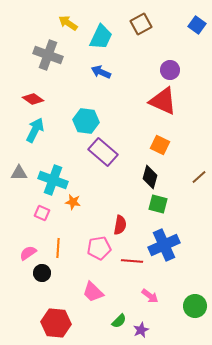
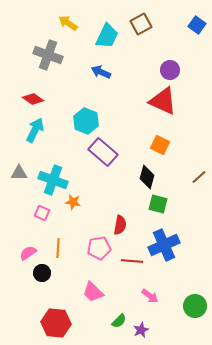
cyan trapezoid: moved 6 px right, 1 px up
cyan hexagon: rotated 15 degrees clockwise
black diamond: moved 3 px left
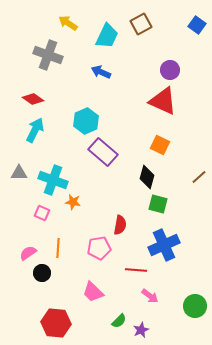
cyan hexagon: rotated 15 degrees clockwise
red line: moved 4 px right, 9 px down
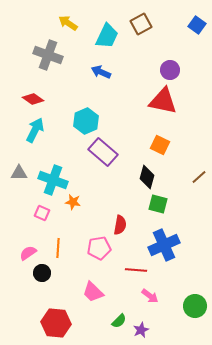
red triangle: rotated 12 degrees counterclockwise
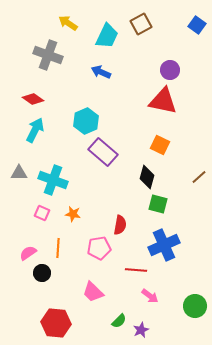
orange star: moved 12 px down
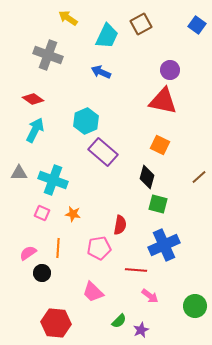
yellow arrow: moved 5 px up
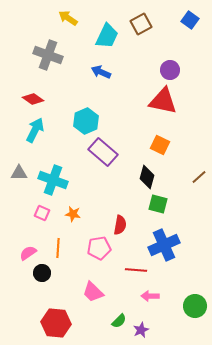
blue square: moved 7 px left, 5 px up
pink arrow: rotated 144 degrees clockwise
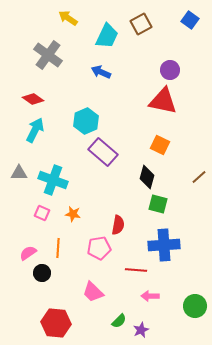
gray cross: rotated 16 degrees clockwise
red semicircle: moved 2 px left
blue cross: rotated 20 degrees clockwise
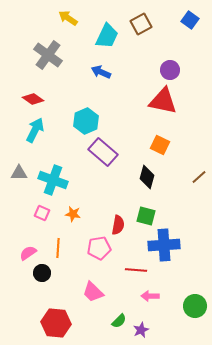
green square: moved 12 px left, 12 px down
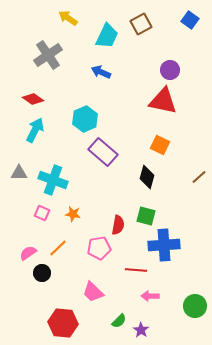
gray cross: rotated 20 degrees clockwise
cyan hexagon: moved 1 px left, 2 px up
orange line: rotated 42 degrees clockwise
red hexagon: moved 7 px right
purple star: rotated 14 degrees counterclockwise
